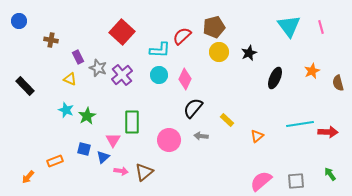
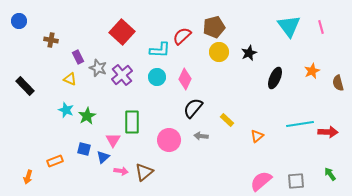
cyan circle: moved 2 px left, 2 px down
orange arrow: rotated 24 degrees counterclockwise
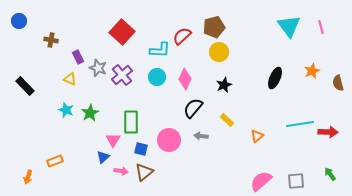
black star: moved 25 px left, 32 px down
green star: moved 3 px right, 3 px up
green rectangle: moved 1 px left
blue square: moved 57 px right
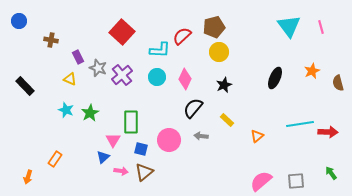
orange rectangle: moved 2 px up; rotated 35 degrees counterclockwise
green arrow: moved 1 px right, 1 px up
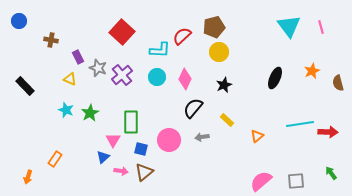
gray arrow: moved 1 px right, 1 px down; rotated 16 degrees counterclockwise
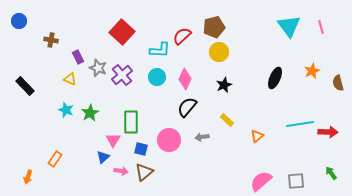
black semicircle: moved 6 px left, 1 px up
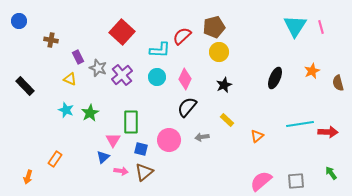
cyan triangle: moved 6 px right; rotated 10 degrees clockwise
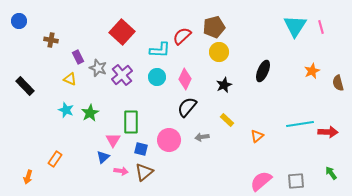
black ellipse: moved 12 px left, 7 px up
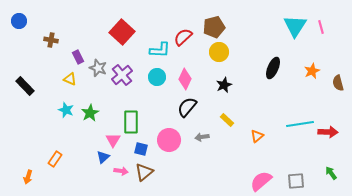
red semicircle: moved 1 px right, 1 px down
black ellipse: moved 10 px right, 3 px up
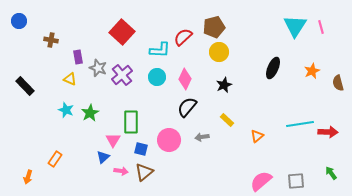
purple rectangle: rotated 16 degrees clockwise
